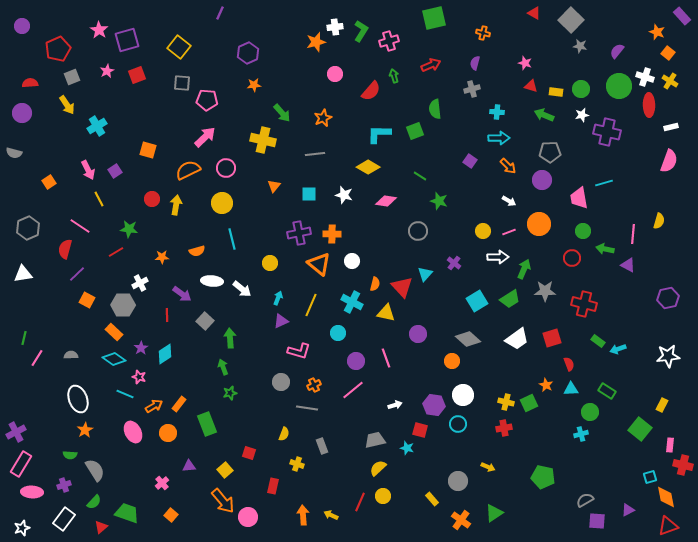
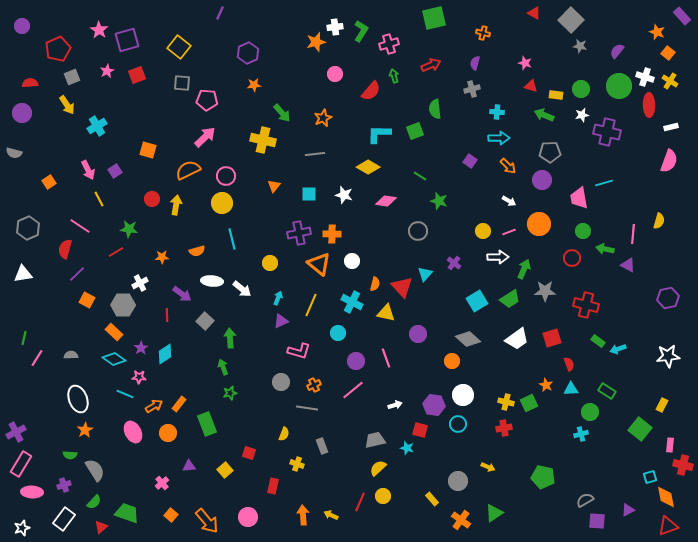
pink cross at (389, 41): moved 3 px down
yellow rectangle at (556, 92): moved 3 px down
pink circle at (226, 168): moved 8 px down
red cross at (584, 304): moved 2 px right, 1 px down
pink star at (139, 377): rotated 16 degrees counterclockwise
orange arrow at (223, 501): moved 16 px left, 20 px down
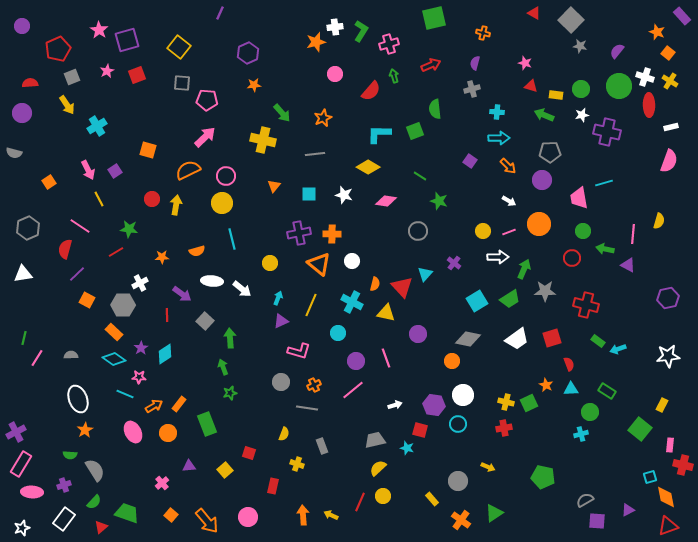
gray diamond at (468, 339): rotated 30 degrees counterclockwise
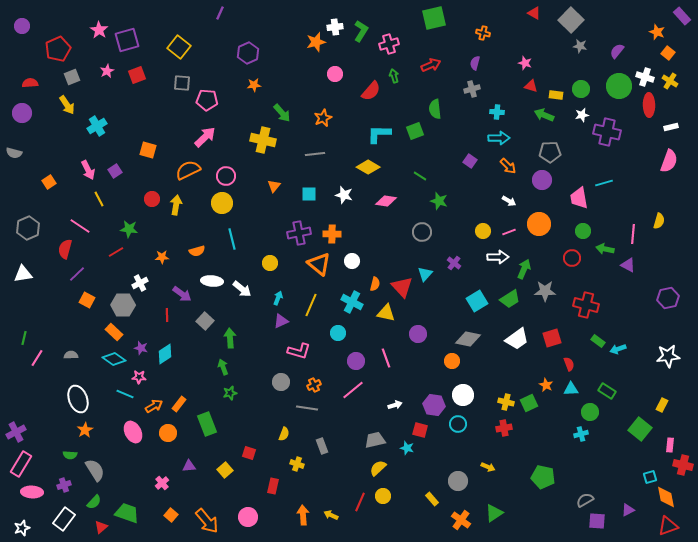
gray circle at (418, 231): moved 4 px right, 1 px down
purple star at (141, 348): rotated 24 degrees counterclockwise
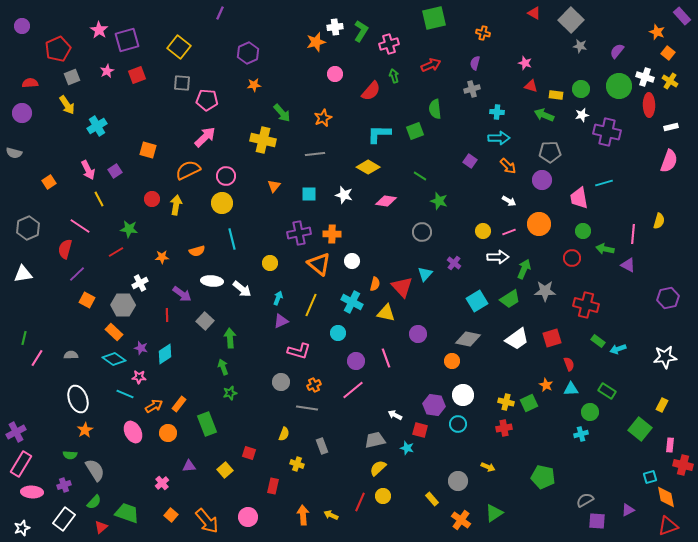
white star at (668, 356): moved 3 px left, 1 px down
white arrow at (395, 405): moved 10 px down; rotated 136 degrees counterclockwise
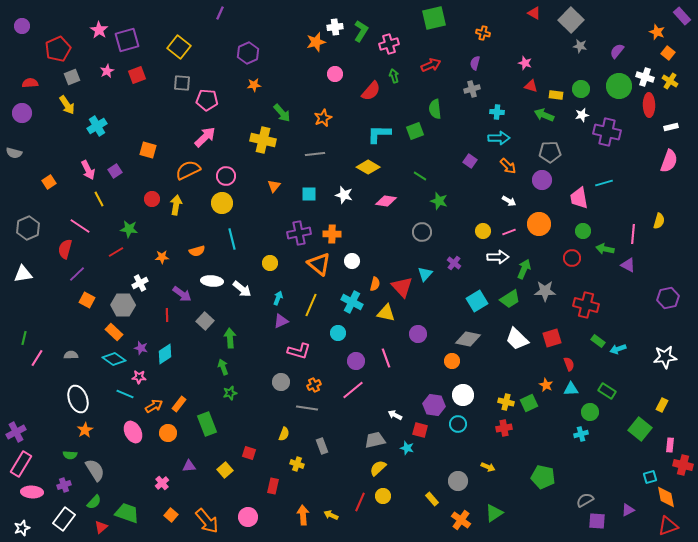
white trapezoid at (517, 339): rotated 80 degrees clockwise
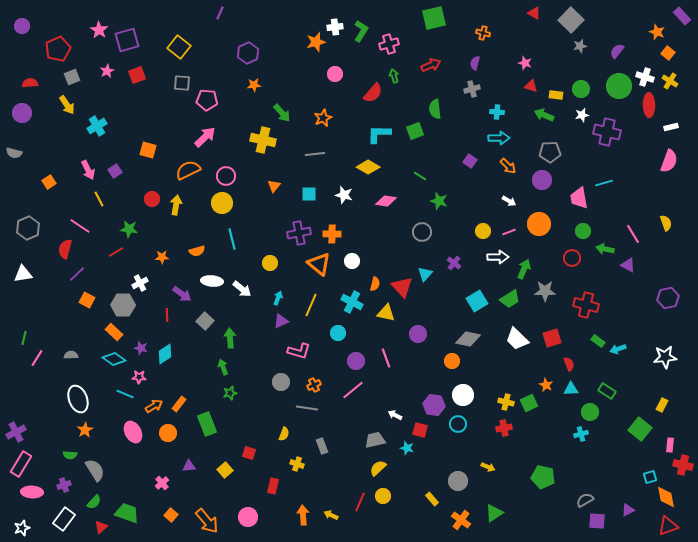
gray star at (580, 46): rotated 24 degrees counterclockwise
red semicircle at (371, 91): moved 2 px right, 2 px down
yellow semicircle at (659, 221): moved 7 px right, 2 px down; rotated 35 degrees counterclockwise
pink line at (633, 234): rotated 36 degrees counterclockwise
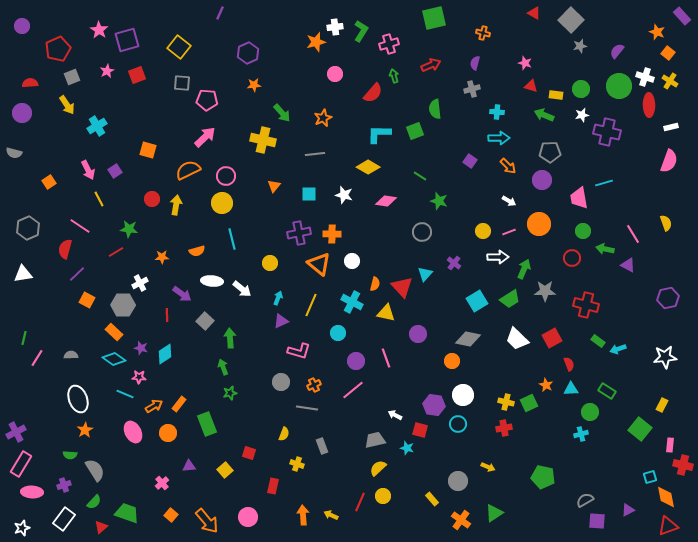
red square at (552, 338): rotated 12 degrees counterclockwise
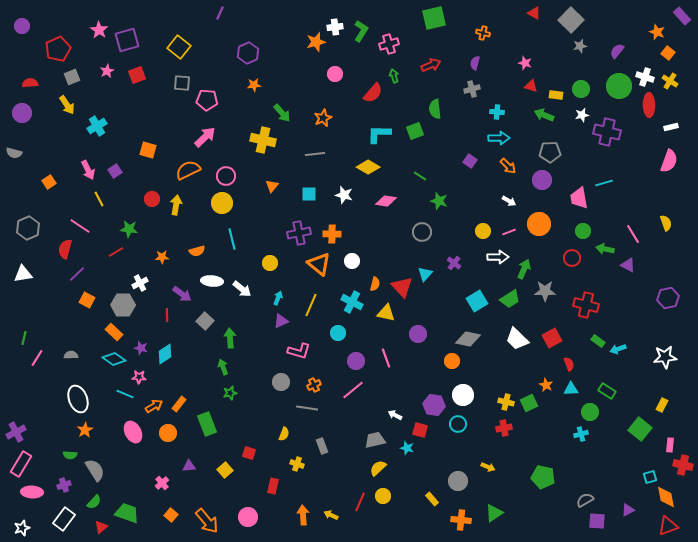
orange triangle at (274, 186): moved 2 px left
orange cross at (461, 520): rotated 30 degrees counterclockwise
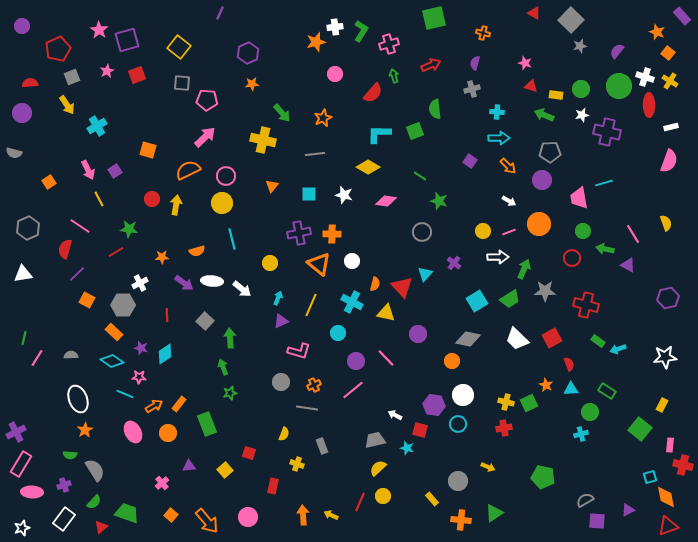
orange star at (254, 85): moved 2 px left, 1 px up
purple arrow at (182, 294): moved 2 px right, 11 px up
pink line at (386, 358): rotated 24 degrees counterclockwise
cyan diamond at (114, 359): moved 2 px left, 2 px down
